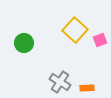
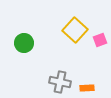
gray cross: rotated 20 degrees counterclockwise
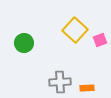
gray cross: rotated 15 degrees counterclockwise
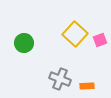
yellow square: moved 4 px down
gray cross: moved 3 px up; rotated 25 degrees clockwise
orange rectangle: moved 2 px up
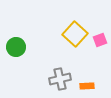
green circle: moved 8 px left, 4 px down
gray cross: rotated 35 degrees counterclockwise
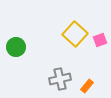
orange rectangle: rotated 48 degrees counterclockwise
